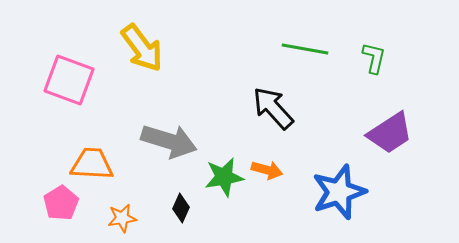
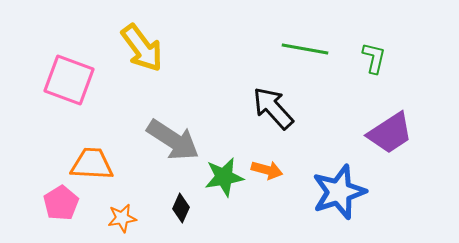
gray arrow: moved 4 px right, 1 px up; rotated 16 degrees clockwise
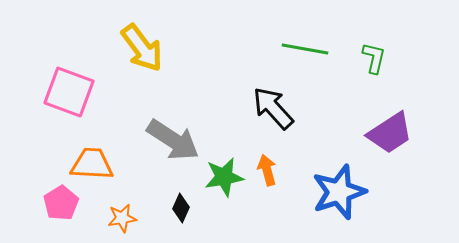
pink square: moved 12 px down
orange arrow: rotated 120 degrees counterclockwise
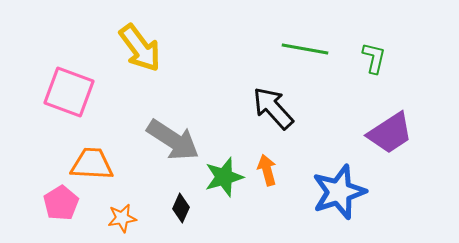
yellow arrow: moved 2 px left
green star: rotated 6 degrees counterclockwise
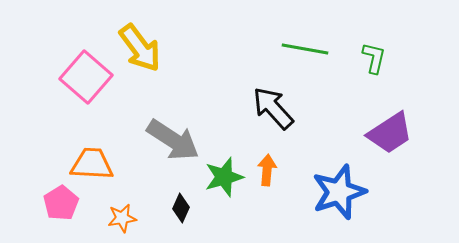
pink square: moved 17 px right, 15 px up; rotated 21 degrees clockwise
orange arrow: rotated 20 degrees clockwise
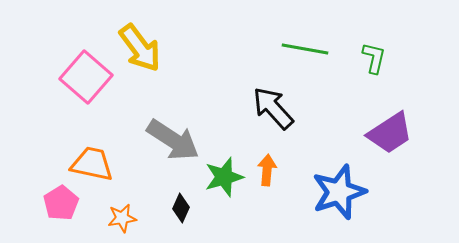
orange trapezoid: rotated 9 degrees clockwise
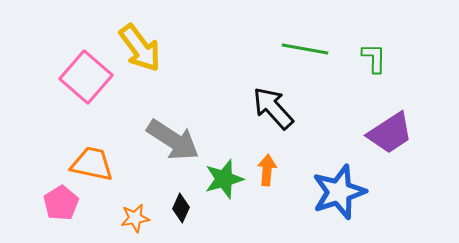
green L-shape: rotated 12 degrees counterclockwise
green star: moved 2 px down
orange star: moved 13 px right
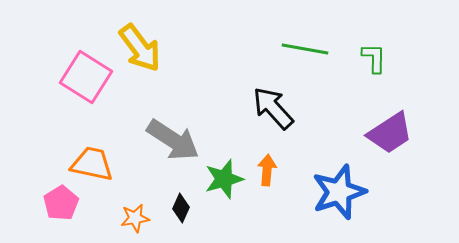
pink square: rotated 9 degrees counterclockwise
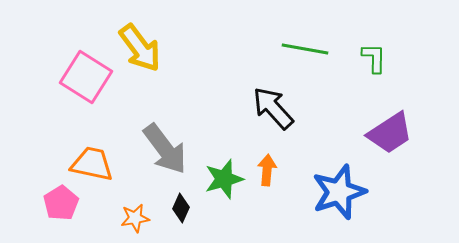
gray arrow: moved 8 px left, 9 px down; rotated 20 degrees clockwise
